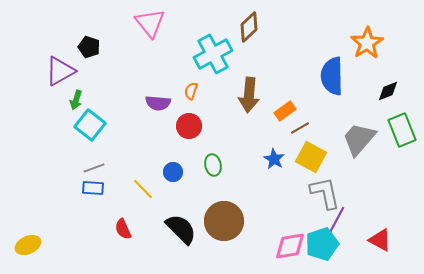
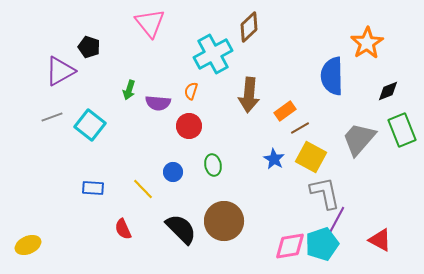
green arrow: moved 53 px right, 10 px up
gray line: moved 42 px left, 51 px up
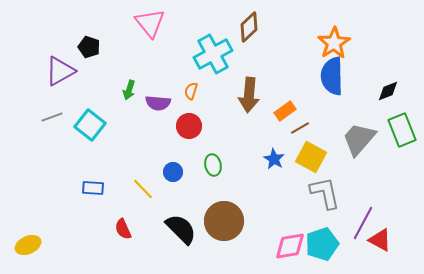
orange star: moved 33 px left
purple line: moved 28 px right
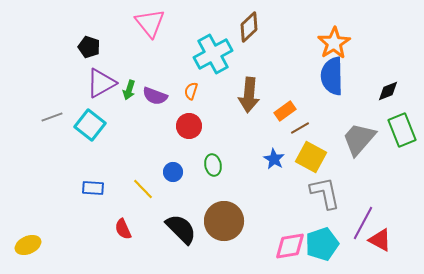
purple triangle: moved 41 px right, 12 px down
purple semicircle: moved 3 px left, 7 px up; rotated 15 degrees clockwise
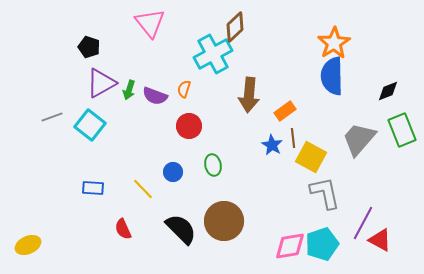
brown diamond: moved 14 px left
orange semicircle: moved 7 px left, 2 px up
brown line: moved 7 px left, 10 px down; rotated 66 degrees counterclockwise
blue star: moved 2 px left, 14 px up
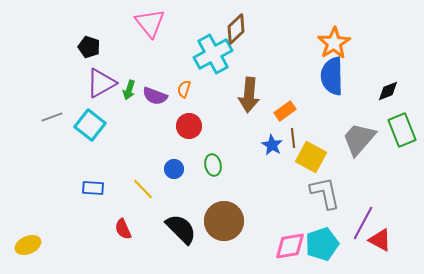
brown diamond: moved 1 px right, 2 px down
blue circle: moved 1 px right, 3 px up
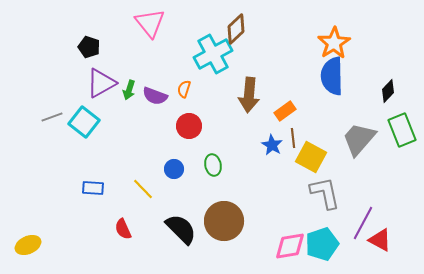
black diamond: rotated 25 degrees counterclockwise
cyan square: moved 6 px left, 3 px up
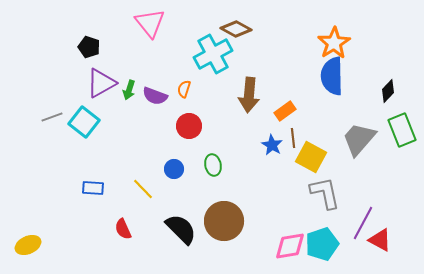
brown diamond: rotated 72 degrees clockwise
